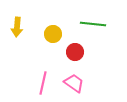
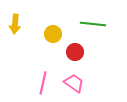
yellow arrow: moved 2 px left, 3 px up
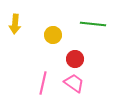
yellow circle: moved 1 px down
red circle: moved 7 px down
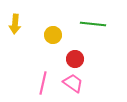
pink trapezoid: moved 1 px left
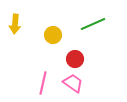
green line: rotated 30 degrees counterclockwise
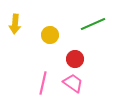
yellow circle: moved 3 px left
